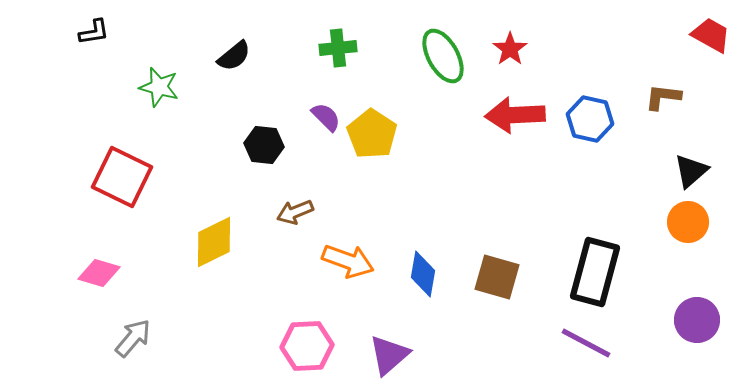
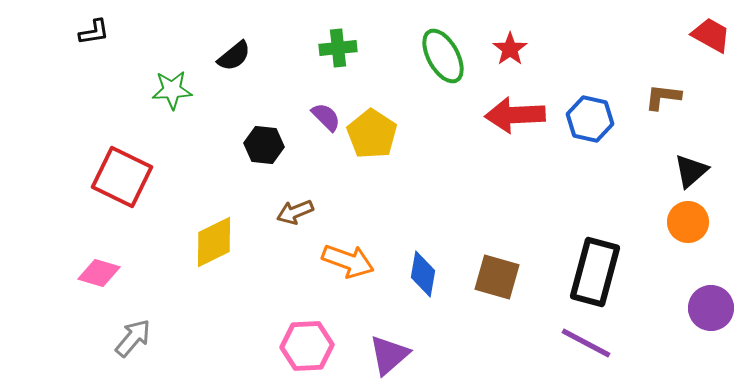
green star: moved 13 px right, 3 px down; rotated 18 degrees counterclockwise
purple circle: moved 14 px right, 12 px up
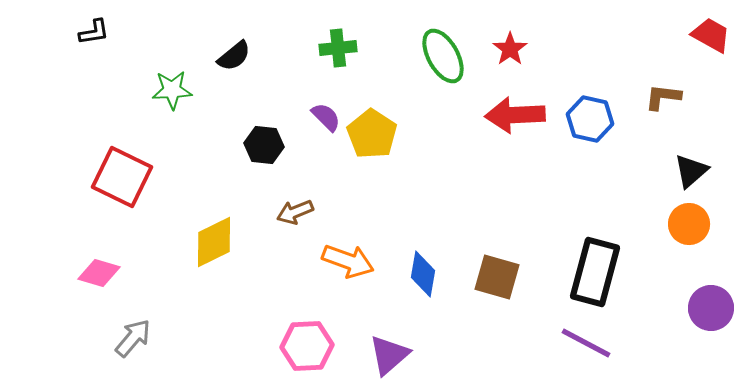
orange circle: moved 1 px right, 2 px down
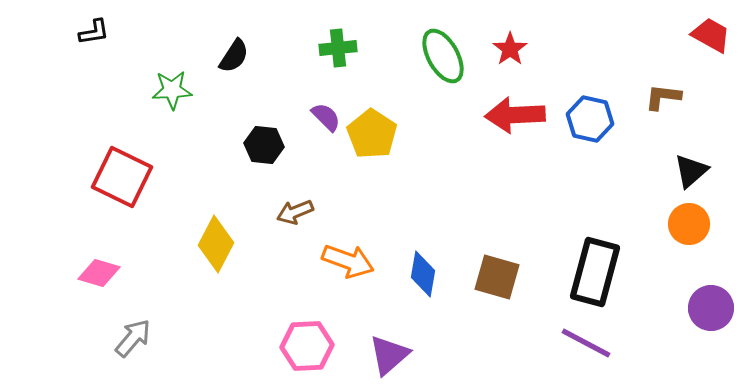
black semicircle: rotated 18 degrees counterclockwise
yellow diamond: moved 2 px right, 2 px down; rotated 36 degrees counterclockwise
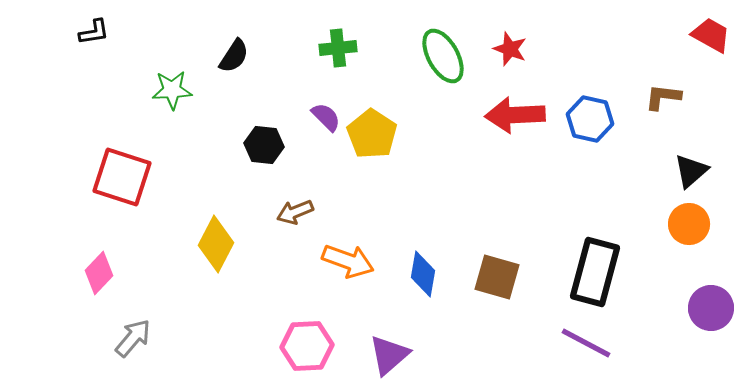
red star: rotated 16 degrees counterclockwise
red square: rotated 8 degrees counterclockwise
pink diamond: rotated 63 degrees counterclockwise
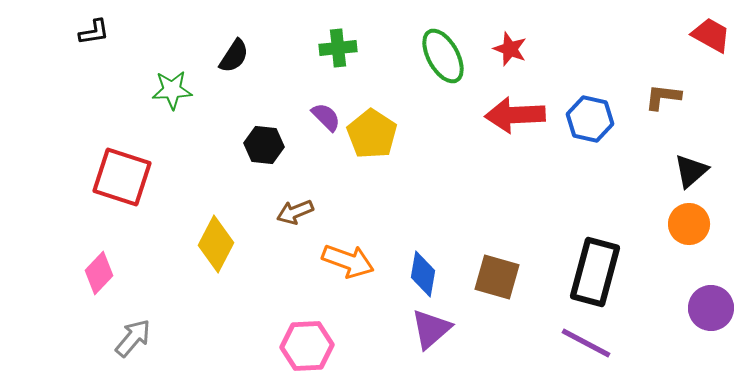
purple triangle: moved 42 px right, 26 px up
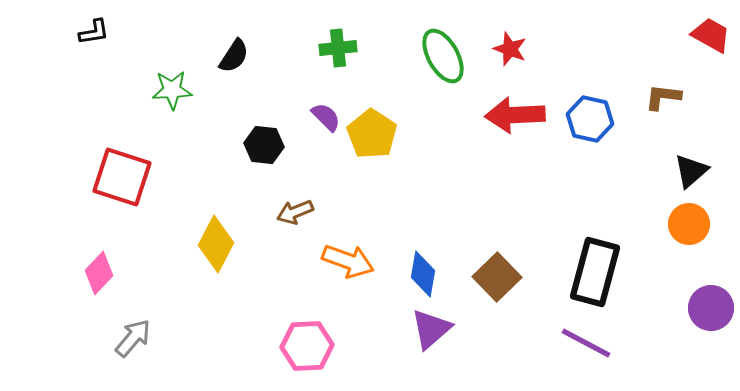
brown square: rotated 30 degrees clockwise
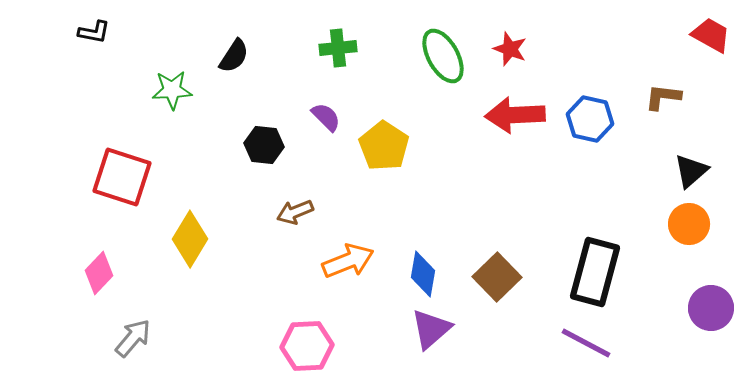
black L-shape: rotated 20 degrees clockwise
yellow pentagon: moved 12 px right, 12 px down
yellow diamond: moved 26 px left, 5 px up; rotated 4 degrees clockwise
orange arrow: rotated 42 degrees counterclockwise
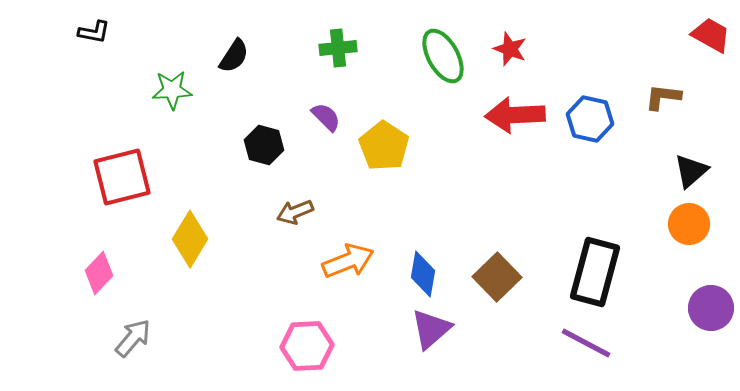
black hexagon: rotated 9 degrees clockwise
red square: rotated 32 degrees counterclockwise
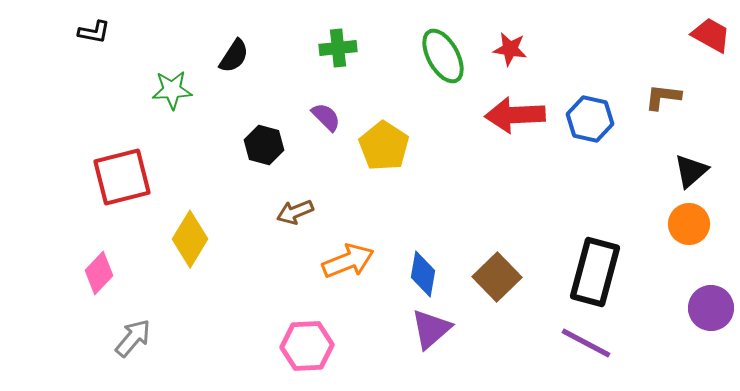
red star: rotated 12 degrees counterclockwise
